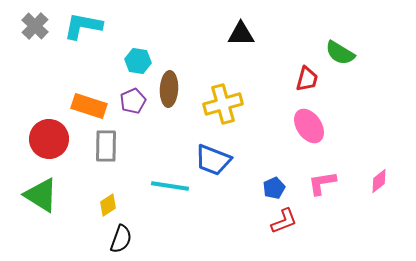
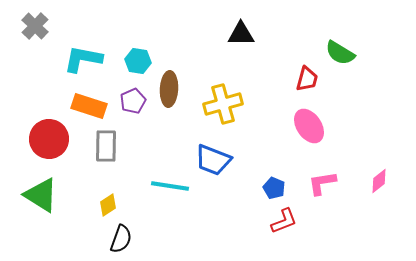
cyan L-shape: moved 33 px down
blue pentagon: rotated 25 degrees counterclockwise
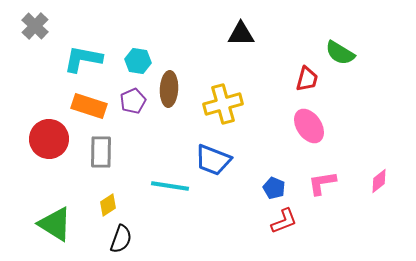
gray rectangle: moved 5 px left, 6 px down
green triangle: moved 14 px right, 29 px down
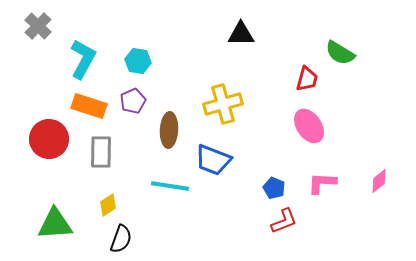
gray cross: moved 3 px right
cyan L-shape: rotated 108 degrees clockwise
brown ellipse: moved 41 px down
pink L-shape: rotated 12 degrees clockwise
green triangle: rotated 36 degrees counterclockwise
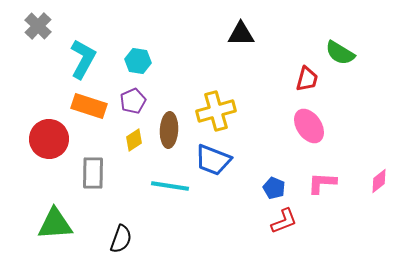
yellow cross: moved 7 px left, 7 px down
gray rectangle: moved 8 px left, 21 px down
yellow diamond: moved 26 px right, 65 px up
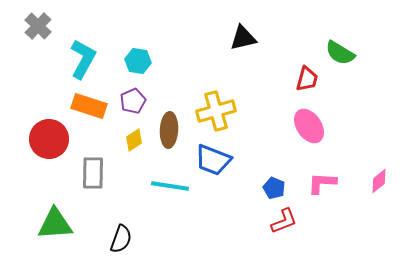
black triangle: moved 2 px right, 4 px down; rotated 12 degrees counterclockwise
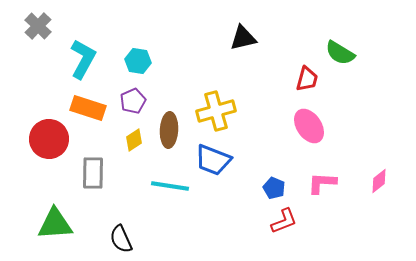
orange rectangle: moved 1 px left, 2 px down
black semicircle: rotated 136 degrees clockwise
